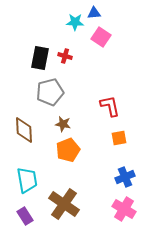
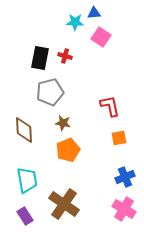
brown star: moved 1 px up
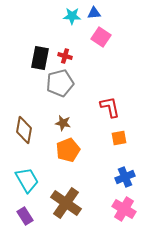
cyan star: moved 3 px left, 6 px up
gray pentagon: moved 10 px right, 9 px up
red L-shape: moved 1 px down
brown diamond: rotated 12 degrees clockwise
cyan trapezoid: rotated 20 degrees counterclockwise
brown cross: moved 2 px right, 1 px up
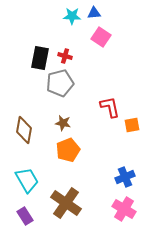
orange square: moved 13 px right, 13 px up
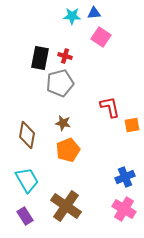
brown diamond: moved 3 px right, 5 px down
brown cross: moved 3 px down
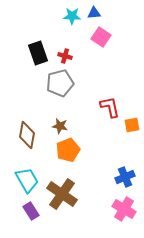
black rectangle: moved 2 px left, 5 px up; rotated 30 degrees counterclockwise
brown star: moved 3 px left, 3 px down
brown cross: moved 4 px left, 12 px up
purple rectangle: moved 6 px right, 5 px up
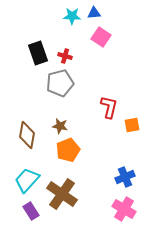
red L-shape: moved 1 px left; rotated 25 degrees clockwise
cyan trapezoid: rotated 108 degrees counterclockwise
